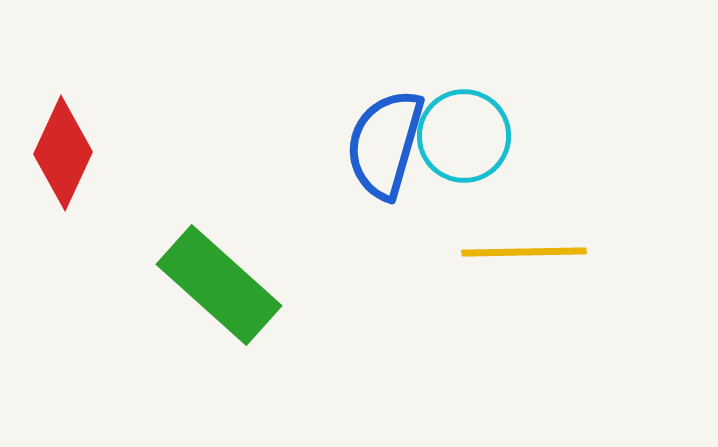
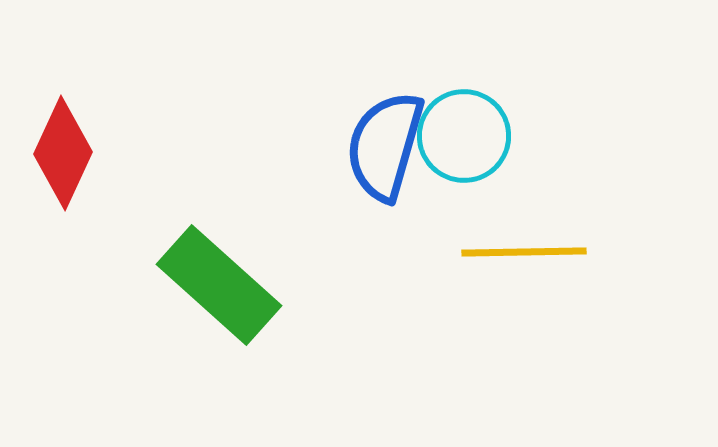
blue semicircle: moved 2 px down
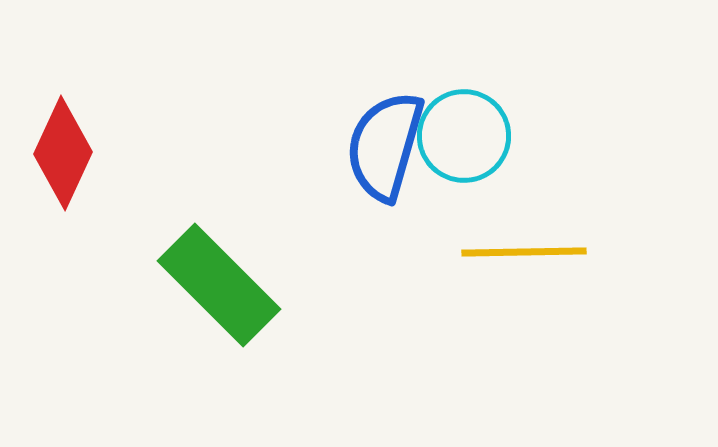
green rectangle: rotated 3 degrees clockwise
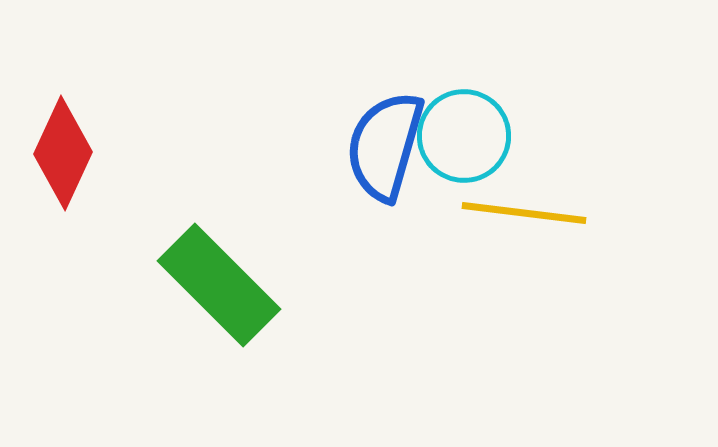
yellow line: moved 39 px up; rotated 8 degrees clockwise
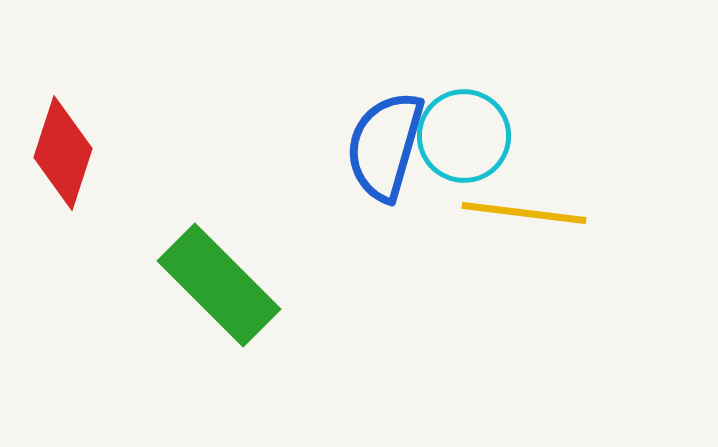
red diamond: rotated 7 degrees counterclockwise
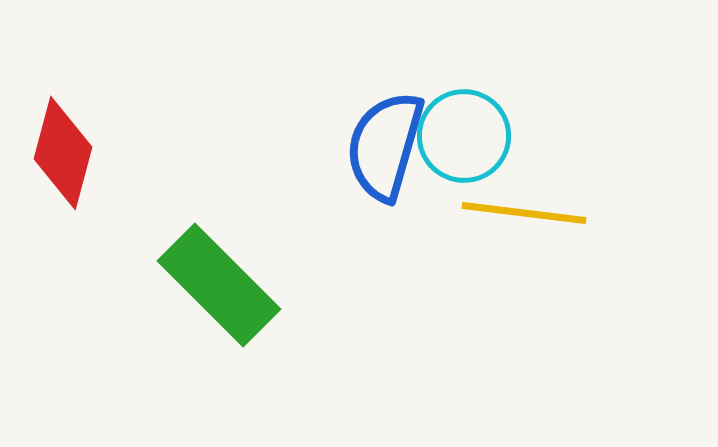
red diamond: rotated 3 degrees counterclockwise
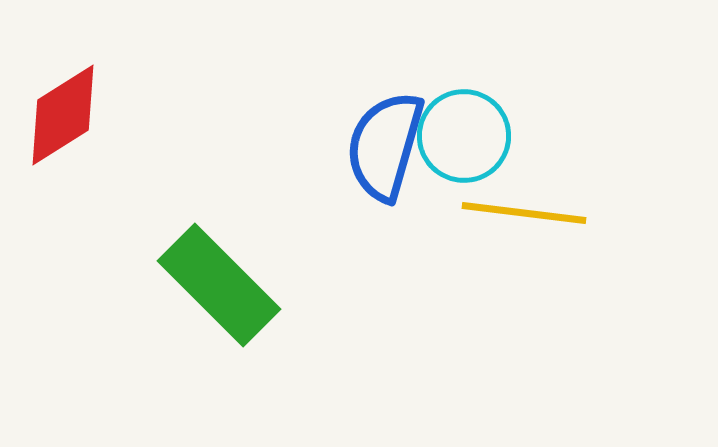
red diamond: moved 38 px up; rotated 43 degrees clockwise
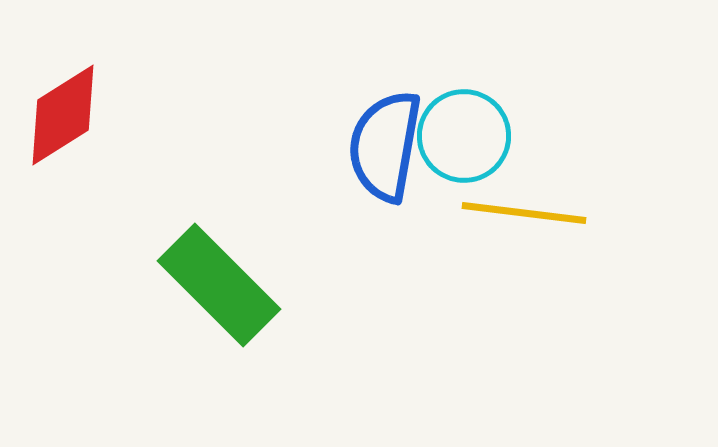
blue semicircle: rotated 6 degrees counterclockwise
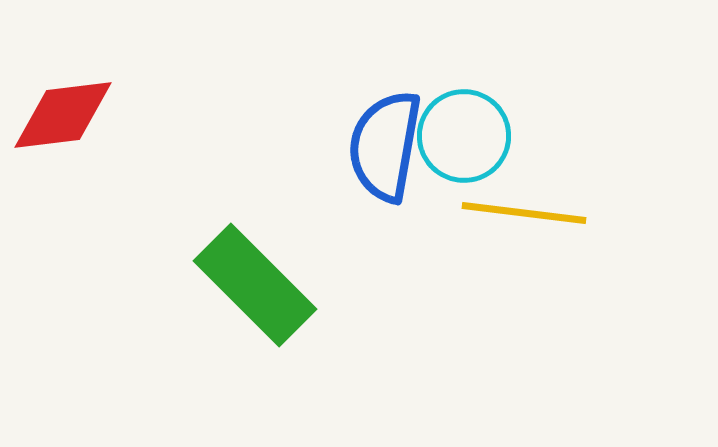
red diamond: rotated 25 degrees clockwise
green rectangle: moved 36 px right
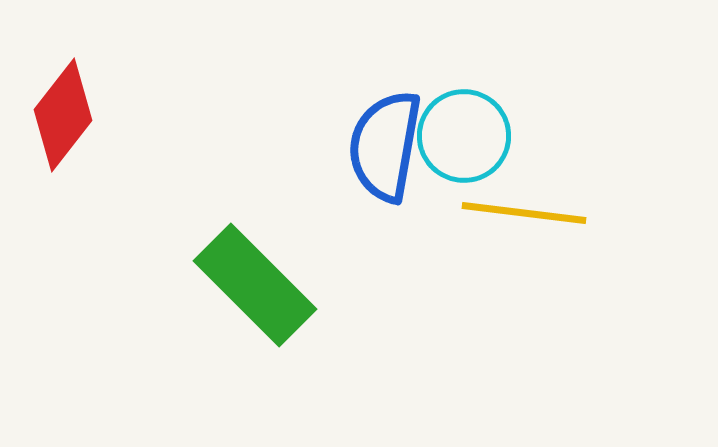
red diamond: rotated 45 degrees counterclockwise
